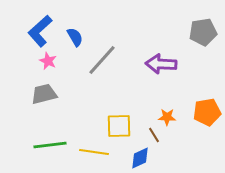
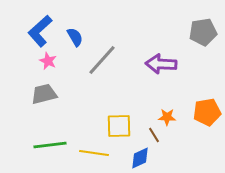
yellow line: moved 1 px down
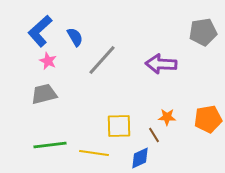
orange pentagon: moved 1 px right, 7 px down
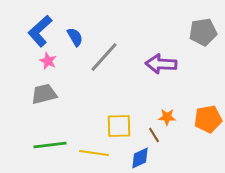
gray line: moved 2 px right, 3 px up
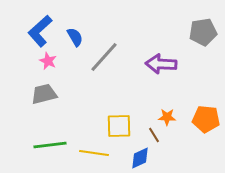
orange pentagon: moved 2 px left; rotated 16 degrees clockwise
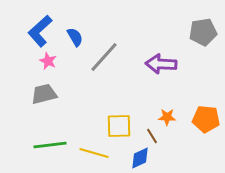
brown line: moved 2 px left, 1 px down
yellow line: rotated 8 degrees clockwise
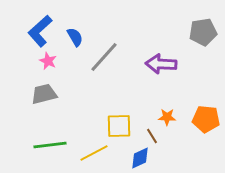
yellow line: rotated 44 degrees counterclockwise
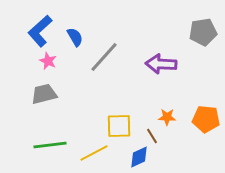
blue diamond: moved 1 px left, 1 px up
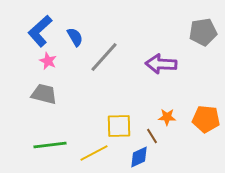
gray trapezoid: rotated 28 degrees clockwise
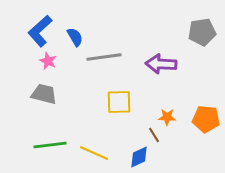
gray pentagon: moved 1 px left
gray line: rotated 40 degrees clockwise
yellow square: moved 24 px up
brown line: moved 2 px right, 1 px up
yellow line: rotated 52 degrees clockwise
